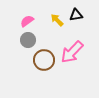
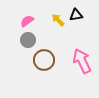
yellow arrow: moved 1 px right
pink arrow: moved 10 px right, 9 px down; rotated 110 degrees clockwise
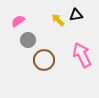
pink semicircle: moved 9 px left
pink arrow: moved 6 px up
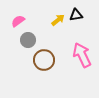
yellow arrow: rotated 96 degrees clockwise
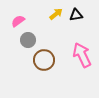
yellow arrow: moved 2 px left, 6 px up
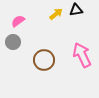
black triangle: moved 5 px up
gray circle: moved 15 px left, 2 px down
